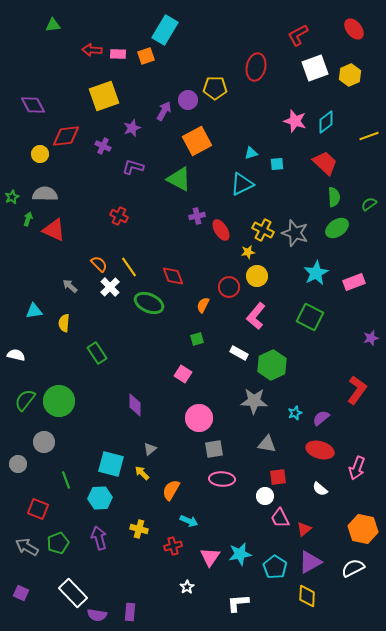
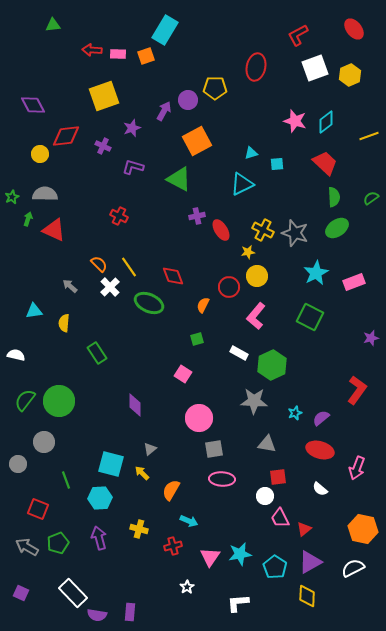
green semicircle at (369, 204): moved 2 px right, 6 px up
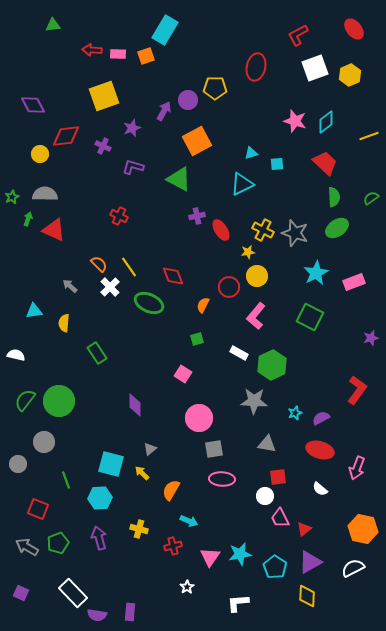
purple semicircle at (321, 418): rotated 12 degrees clockwise
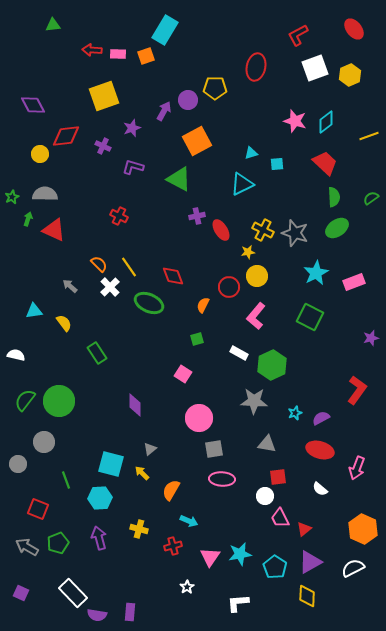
yellow semicircle at (64, 323): rotated 138 degrees clockwise
orange hexagon at (363, 529): rotated 12 degrees clockwise
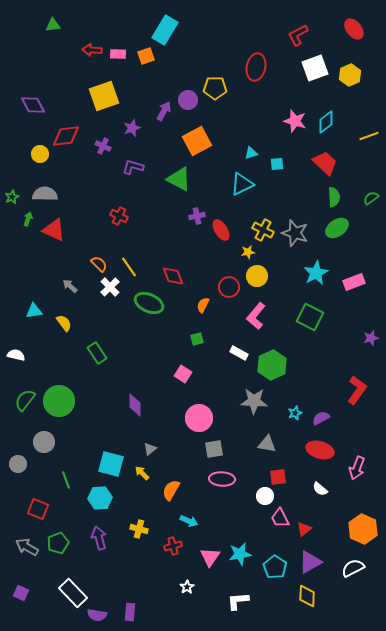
white L-shape at (238, 603): moved 2 px up
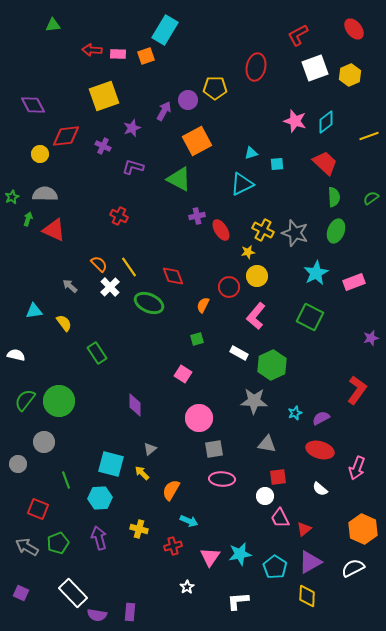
green ellipse at (337, 228): moved 1 px left, 3 px down; rotated 35 degrees counterclockwise
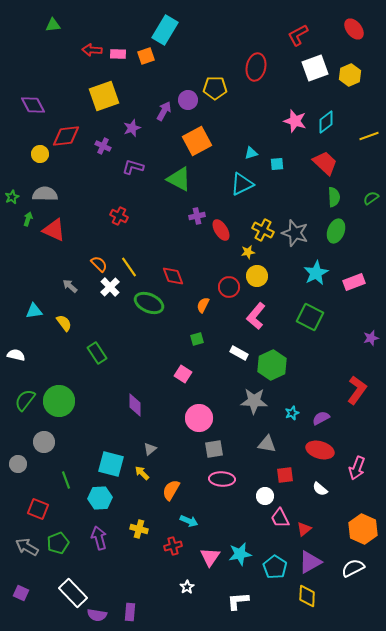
cyan star at (295, 413): moved 3 px left
red square at (278, 477): moved 7 px right, 2 px up
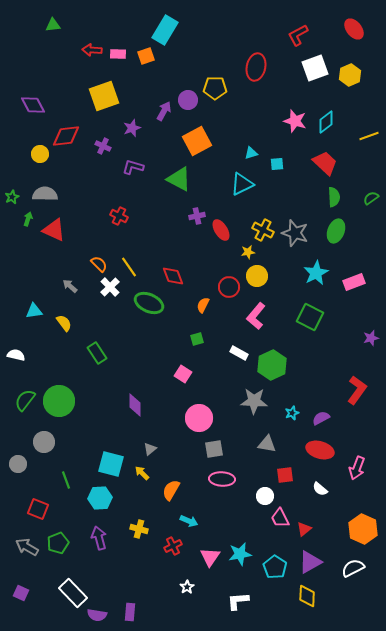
red cross at (173, 546): rotated 12 degrees counterclockwise
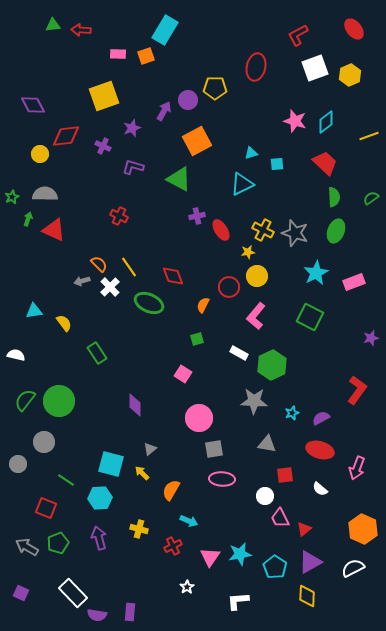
red arrow at (92, 50): moved 11 px left, 20 px up
gray arrow at (70, 286): moved 12 px right, 5 px up; rotated 56 degrees counterclockwise
green line at (66, 480): rotated 36 degrees counterclockwise
red square at (38, 509): moved 8 px right, 1 px up
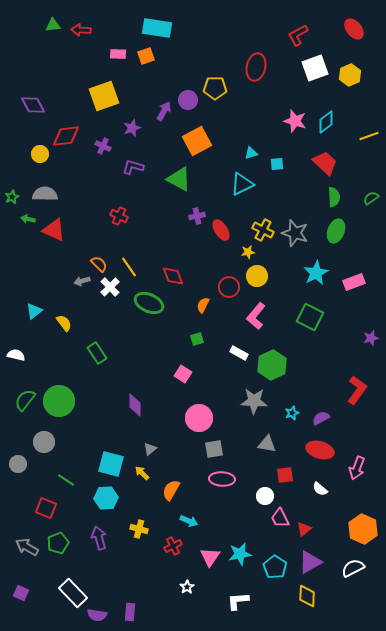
cyan rectangle at (165, 30): moved 8 px left, 2 px up; rotated 68 degrees clockwise
green arrow at (28, 219): rotated 96 degrees counterclockwise
cyan triangle at (34, 311): rotated 30 degrees counterclockwise
cyan hexagon at (100, 498): moved 6 px right
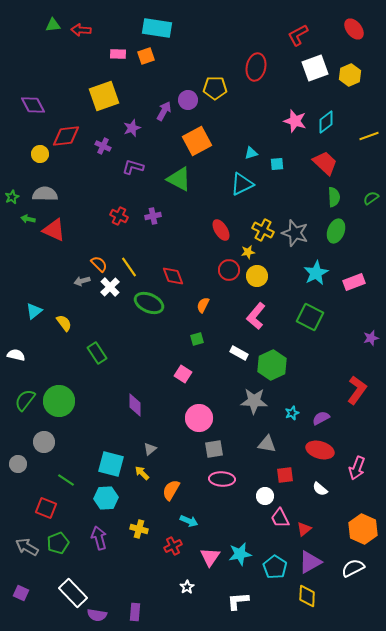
purple cross at (197, 216): moved 44 px left
red circle at (229, 287): moved 17 px up
purple rectangle at (130, 612): moved 5 px right
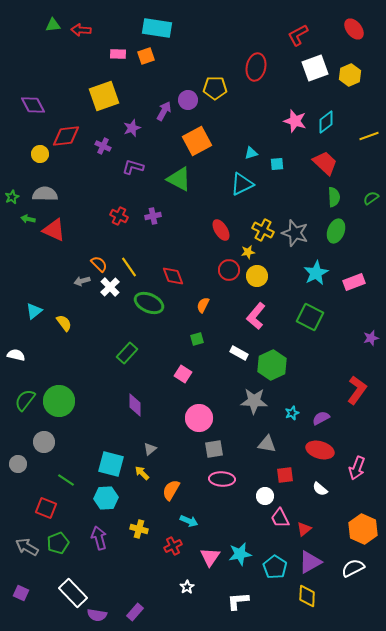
green rectangle at (97, 353): moved 30 px right; rotated 75 degrees clockwise
purple rectangle at (135, 612): rotated 36 degrees clockwise
